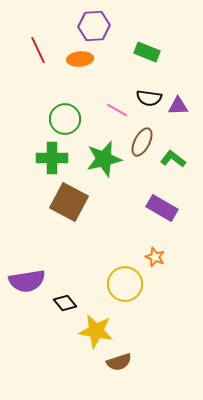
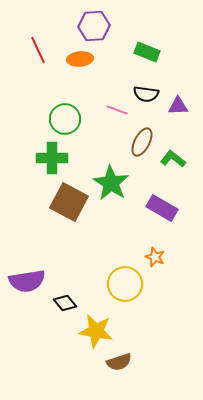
black semicircle: moved 3 px left, 4 px up
pink line: rotated 10 degrees counterclockwise
green star: moved 7 px right, 24 px down; rotated 27 degrees counterclockwise
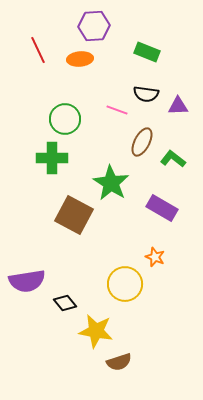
brown square: moved 5 px right, 13 px down
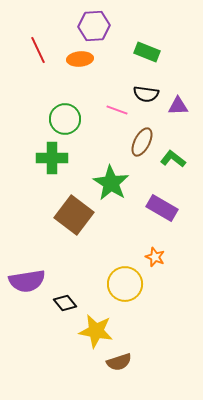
brown square: rotated 9 degrees clockwise
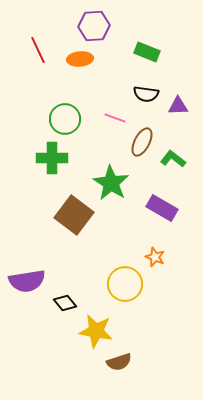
pink line: moved 2 px left, 8 px down
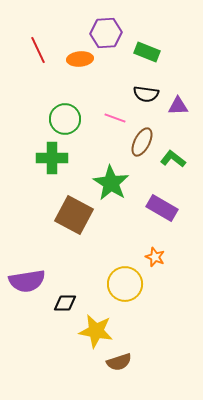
purple hexagon: moved 12 px right, 7 px down
brown square: rotated 9 degrees counterclockwise
black diamond: rotated 50 degrees counterclockwise
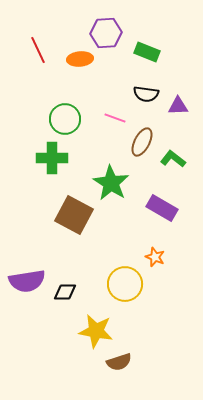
black diamond: moved 11 px up
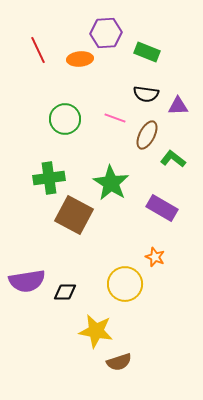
brown ellipse: moved 5 px right, 7 px up
green cross: moved 3 px left, 20 px down; rotated 8 degrees counterclockwise
